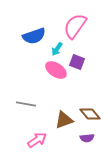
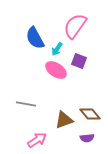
blue semicircle: moved 1 px right, 2 px down; rotated 80 degrees clockwise
purple square: moved 2 px right, 1 px up
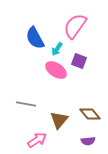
brown triangle: moved 5 px left; rotated 30 degrees counterclockwise
purple semicircle: moved 1 px right, 3 px down
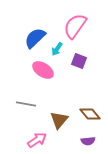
blue semicircle: rotated 75 degrees clockwise
pink ellipse: moved 13 px left
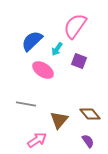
blue semicircle: moved 3 px left, 3 px down
purple semicircle: rotated 120 degrees counterclockwise
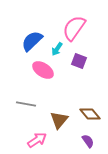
pink semicircle: moved 1 px left, 2 px down
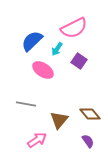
pink semicircle: rotated 152 degrees counterclockwise
purple square: rotated 14 degrees clockwise
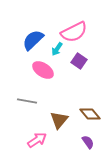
pink semicircle: moved 4 px down
blue semicircle: moved 1 px right, 1 px up
gray line: moved 1 px right, 3 px up
purple semicircle: moved 1 px down
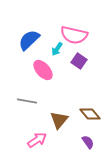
pink semicircle: moved 3 px down; rotated 40 degrees clockwise
blue semicircle: moved 4 px left
pink ellipse: rotated 15 degrees clockwise
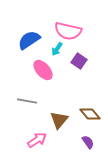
pink semicircle: moved 6 px left, 4 px up
blue semicircle: rotated 10 degrees clockwise
